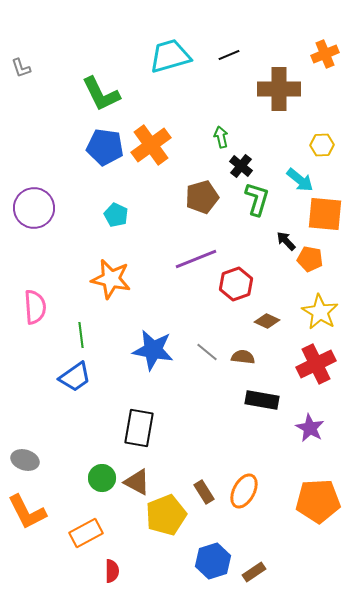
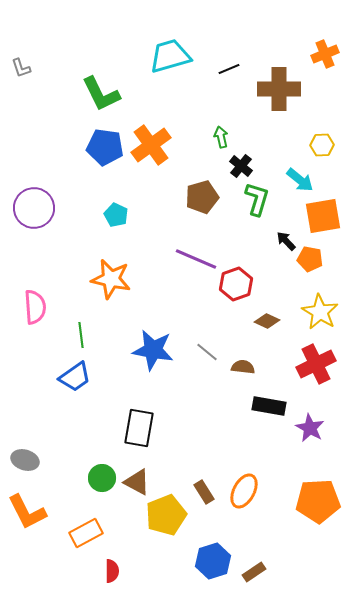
black line at (229, 55): moved 14 px down
orange square at (325, 214): moved 2 px left, 2 px down; rotated 15 degrees counterclockwise
purple line at (196, 259): rotated 45 degrees clockwise
brown semicircle at (243, 357): moved 10 px down
black rectangle at (262, 400): moved 7 px right, 6 px down
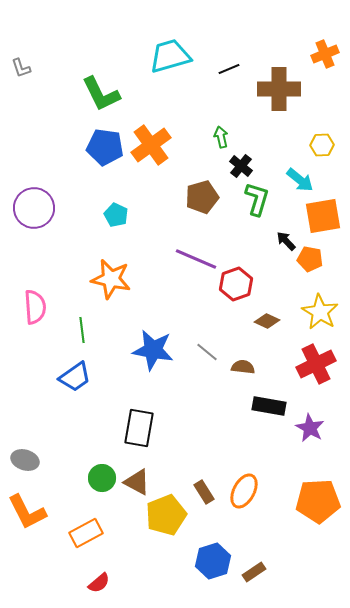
green line at (81, 335): moved 1 px right, 5 px up
red semicircle at (112, 571): moved 13 px left, 12 px down; rotated 50 degrees clockwise
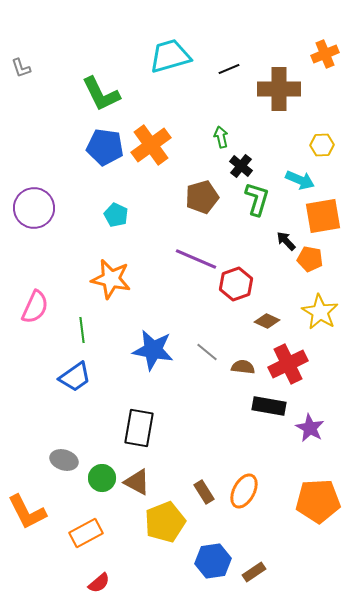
cyan arrow at (300, 180): rotated 16 degrees counterclockwise
pink semicircle at (35, 307): rotated 28 degrees clockwise
red cross at (316, 364): moved 28 px left
gray ellipse at (25, 460): moved 39 px right
yellow pentagon at (166, 515): moved 1 px left, 7 px down
blue hexagon at (213, 561): rotated 8 degrees clockwise
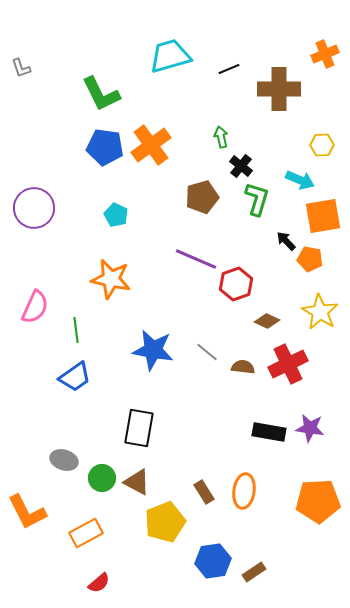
green line at (82, 330): moved 6 px left
black rectangle at (269, 406): moved 26 px down
purple star at (310, 428): rotated 20 degrees counterclockwise
orange ellipse at (244, 491): rotated 20 degrees counterclockwise
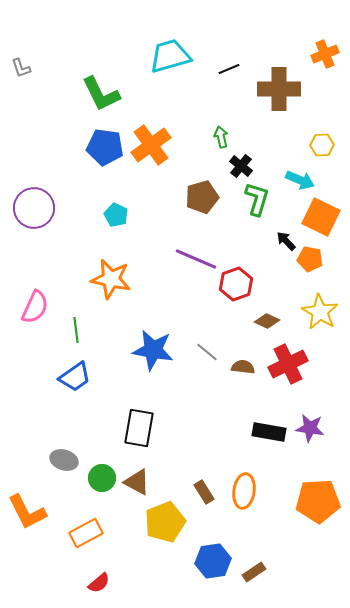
orange square at (323, 216): moved 2 px left, 1 px down; rotated 36 degrees clockwise
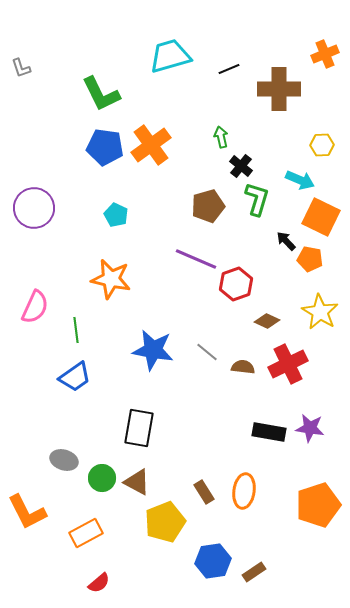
brown pentagon at (202, 197): moved 6 px right, 9 px down
orange pentagon at (318, 501): moved 4 px down; rotated 15 degrees counterclockwise
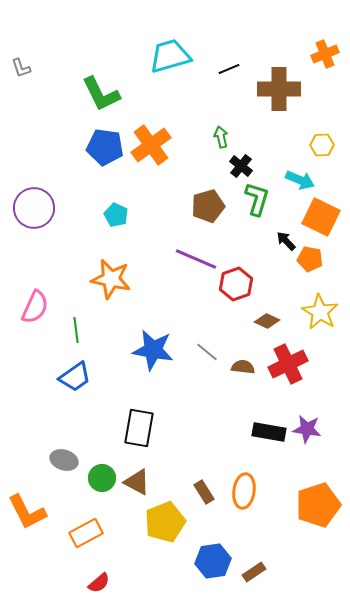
purple star at (310, 428): moved 3 px left, 1 px down
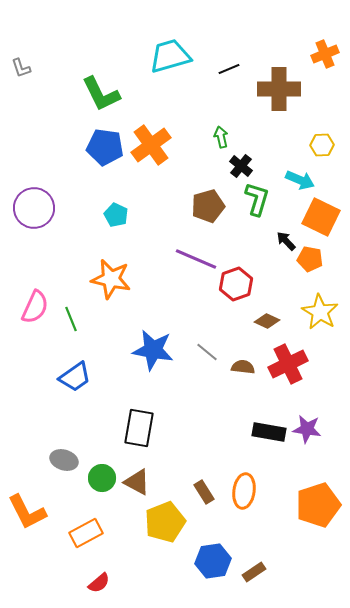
green line at (76, 330): moved 5 px left, 11 px up; rotated 15 degrees counterclockwise
